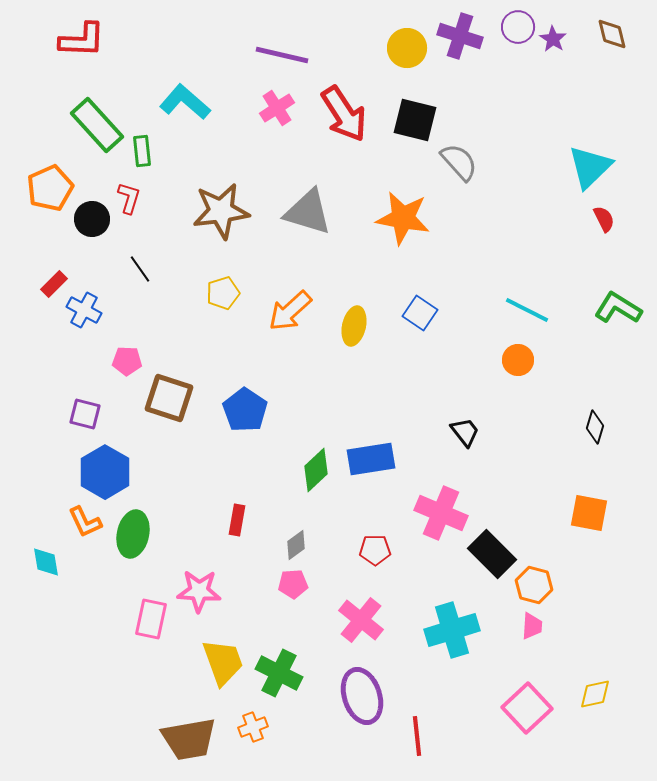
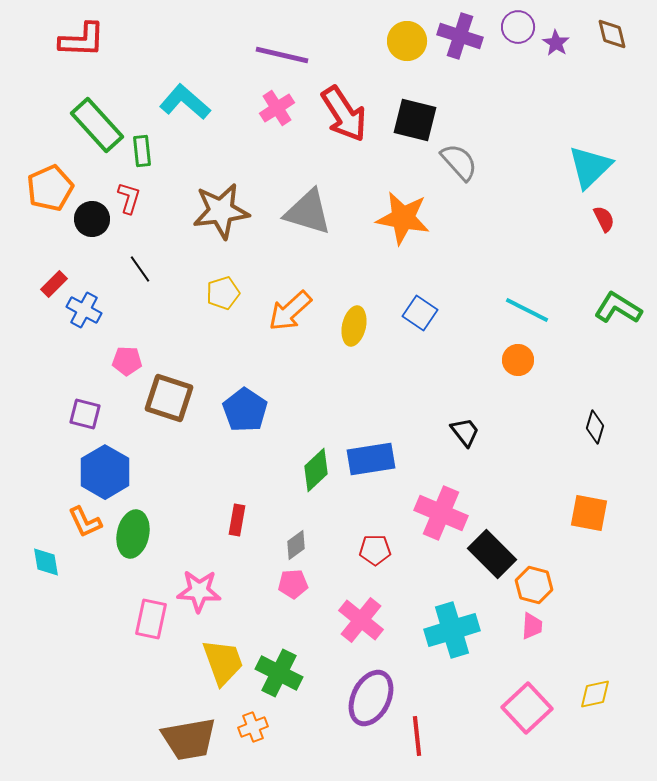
purple star at (553, 39): moved 3 px right, 4 px down
yellow circle at (407, 48): moved 7 px up
purple ellipse at (362, 696): moved 9 px right, 2 px down; rotated 44 degrees clockwise
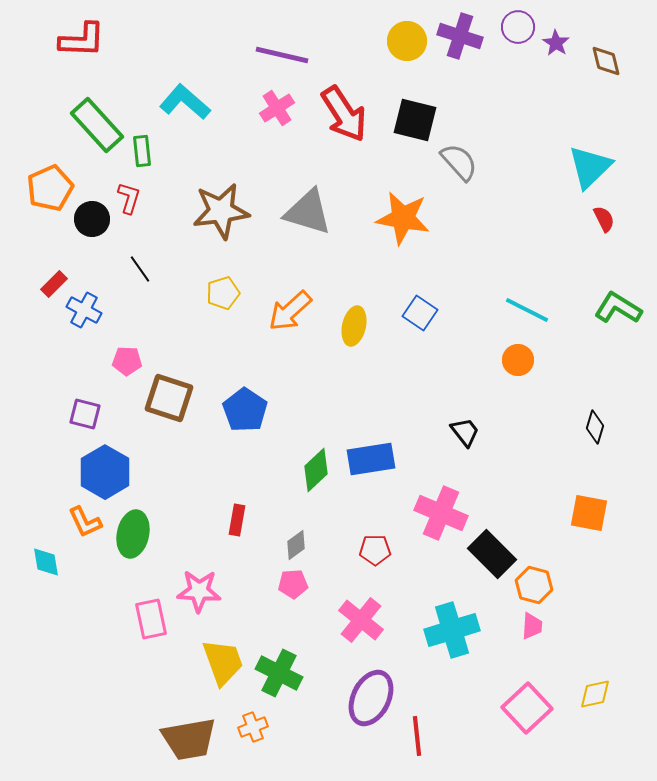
brown diamond at (612, 34): moved 6 px left, 27 px down
pink rectangle at (151, 619): rotated 24 degrees counterclockwise
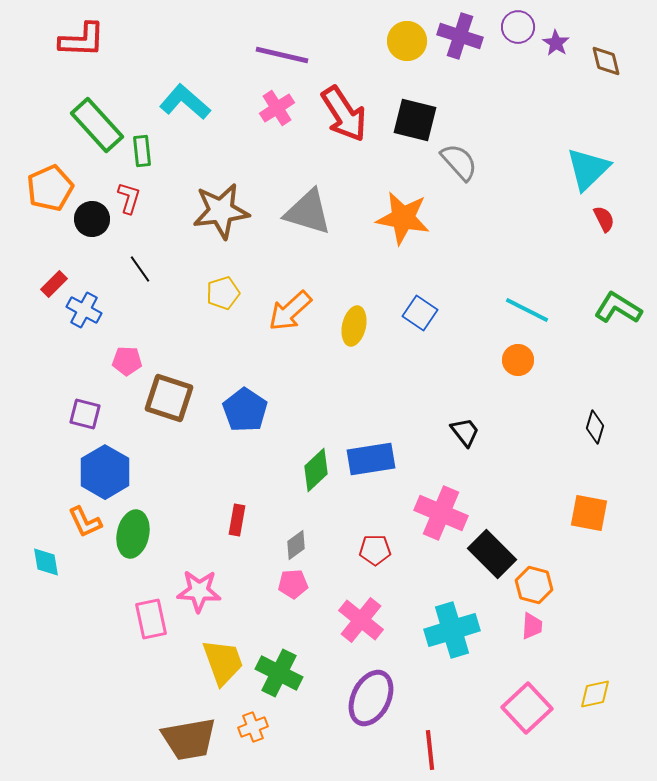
cyan triangle at (590, 167): moved 2 px left, 2 px down
red line at (417, 736): moved 13 px right, 14 px down
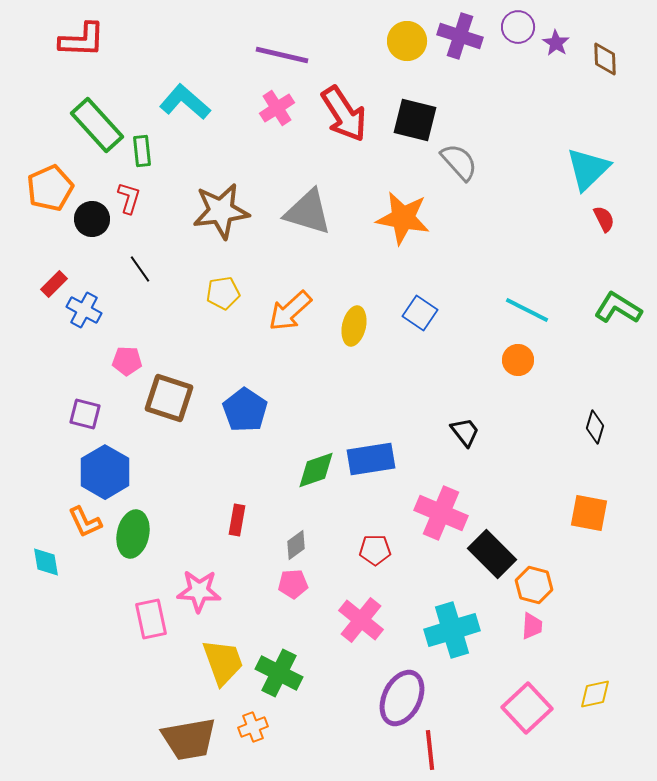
brown diamond at (606, 61): moved 1 px left, 2 px up; rotated 12 degrees clockwise
yellow pentagon at (223, 293): rotated 8 degrees clockwise
green diamond at (316, 470): rotated 24 degrees clockwise
purple ellipse at (371, 698): moved 31 px right
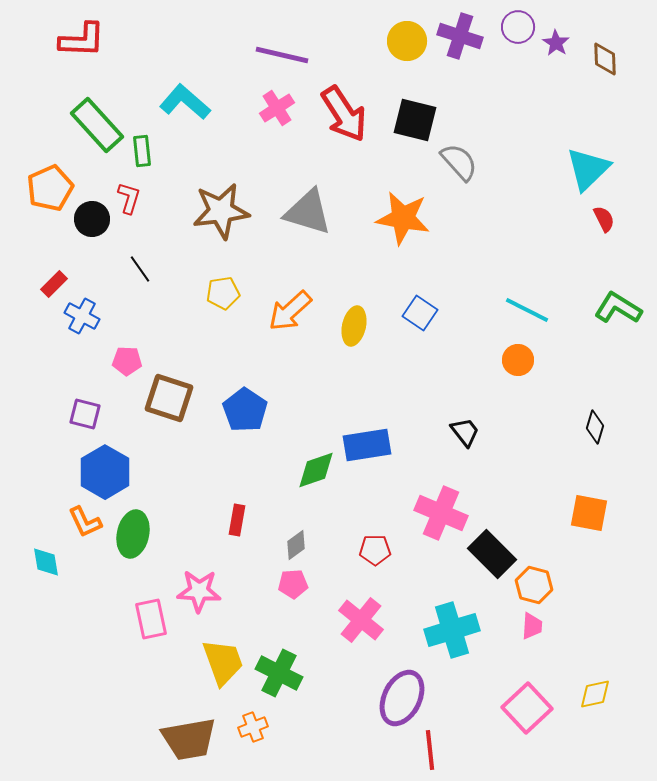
blue cross at (84, 310): moved 2 px left, 6 px down
blue rectangle at (371, 459): moved 4 px left, 14 px up
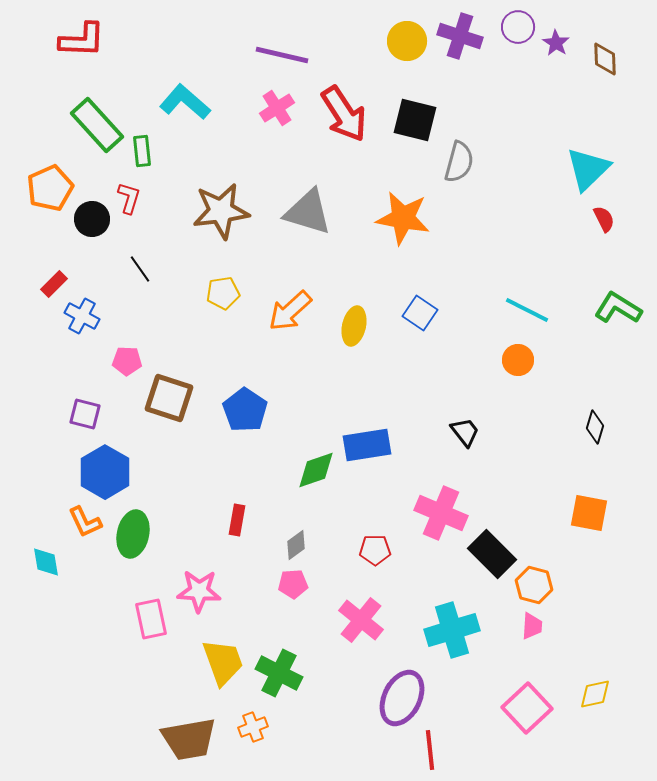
gray semicircle at (459, 162): rotated 57 degrees clockwise
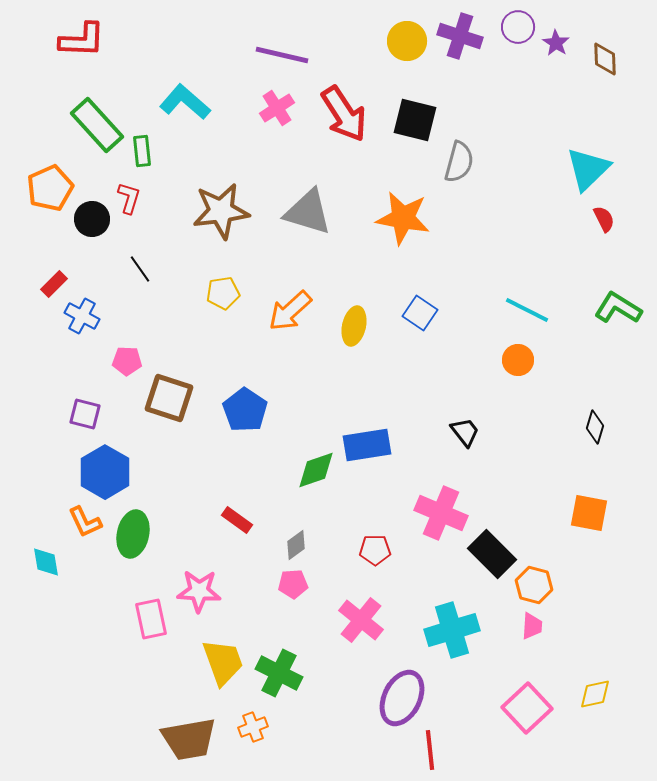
red rectangle at (237, 520): rotated 64 degrees counterclockwise
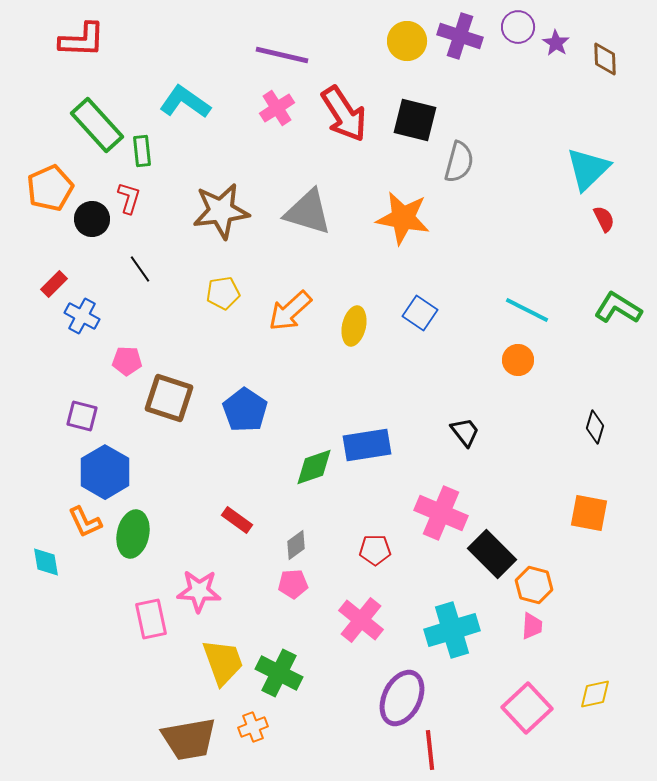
cyan L-shape at (185, 102): rotated 6 degrees counterclockwise
purple square at (85, 414): moved 3 px left, 2 px down
green diamond at (316, 470): moved 2 px left, 3 px up
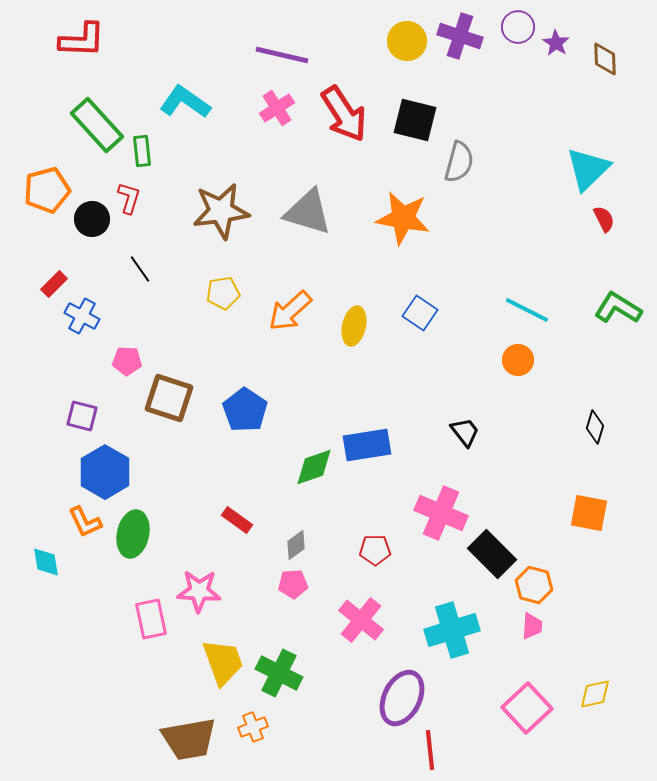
orange pentagon at (50, 188): moved 3 px left, 2 px down; rotated 9 degrees clockwise
